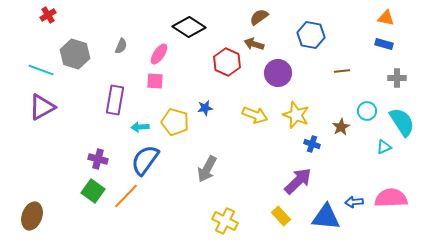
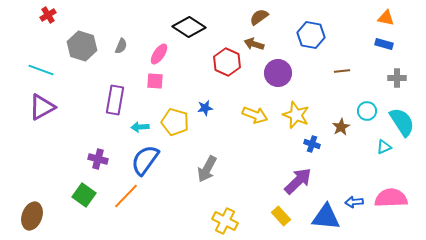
gray hexagon: moved 7 px right, 8 px up
green square: moved 9 px left, 4 px down
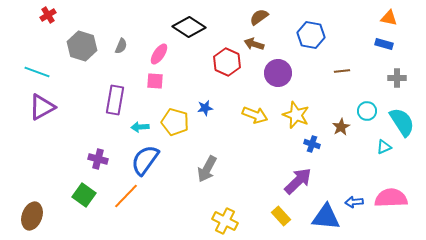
orange triangle: moved 3 px right
cyan line: moved 4 px left, 2 px down
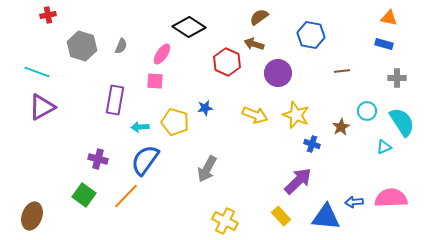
red cross: rotated 21 degrees clockwise
pink ellipse: moved 3 px right
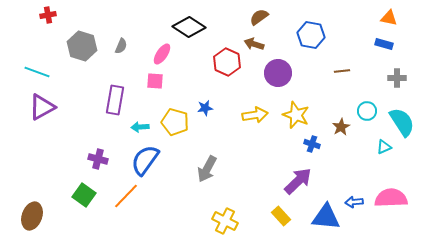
yellow arrow: rotated 30 degrees counterclockwise
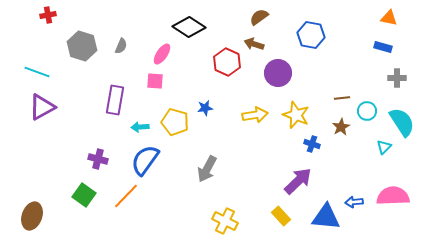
blue rectangle: moved 1 px left, 3 px down
brown line: moved 27 px down
cyan triangle: rotated 21 degrees counterclockwise
pink semicircle: moved 2 px right, 2 px up
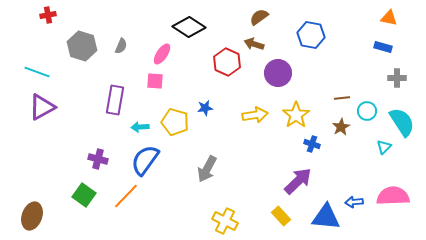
yellow star: rotated 16 degrees clockwise
